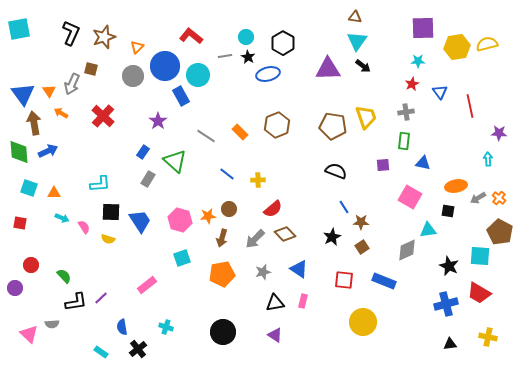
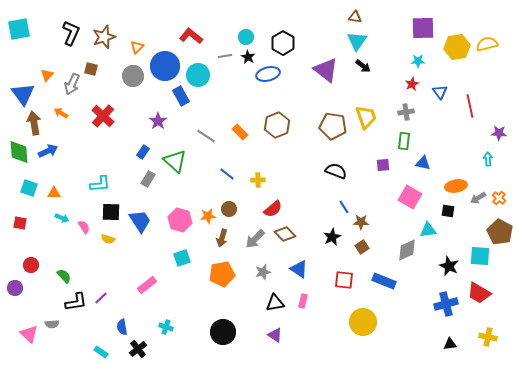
purple triangle at (328, 69): moved 2 px left, 1 px down; rotated 40 degrees clockwise
orange triangle at (49, 91): moved 2 px left, 16 px up; rotated 16 degrees clockwise
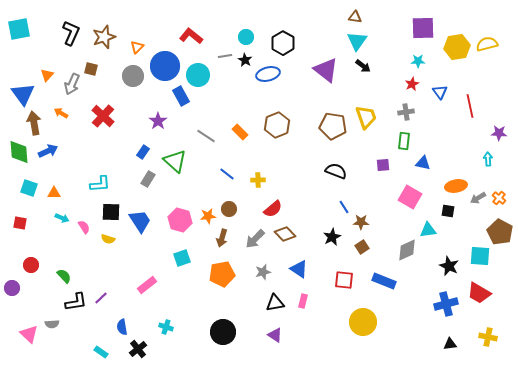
black star at (248, 57): moved 3 px left, 3 px down
purple circle at (15, 288): moved 3 px left
